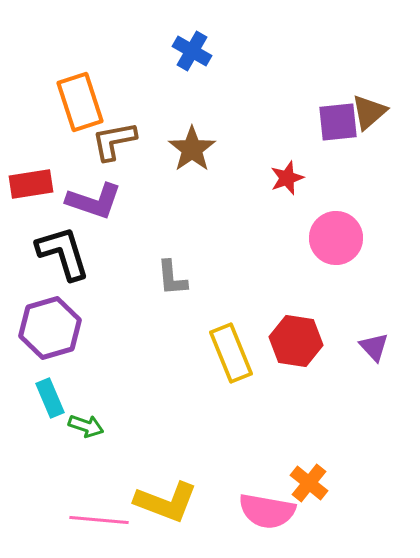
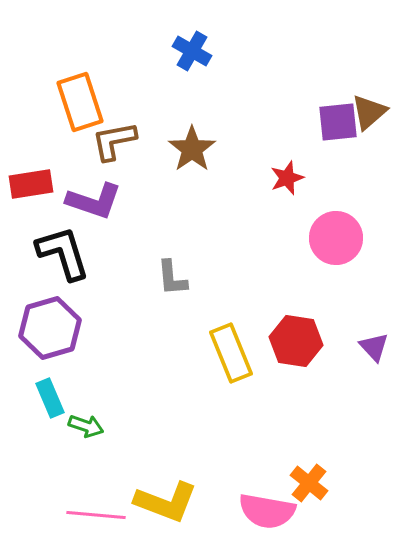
pink line: moved 3 px left, 5 px up
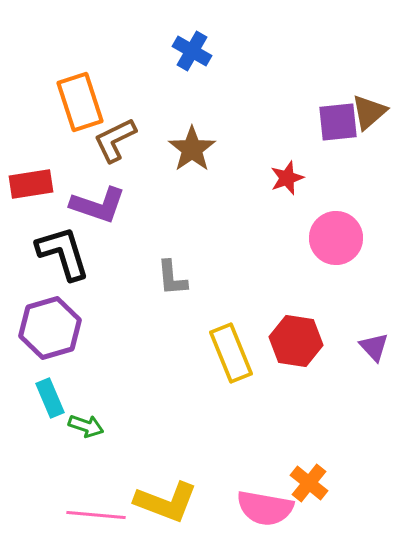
brown L-shape: moved 1 px right, 1 px up; rotated 15 degrees counterclockwise
purple L-shape: moved 4 px right, 4 px down
pink semicircle: moved 2 px left, 3 px up
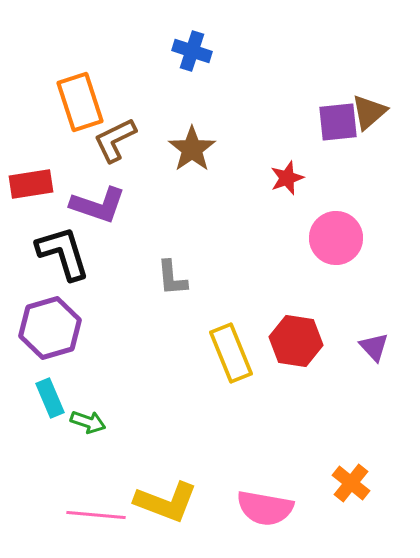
blue cross: rotated 12 degrees counterclockwise
green arrow: moved 2 px right, 4 px up
orange cross: moved 42 px right
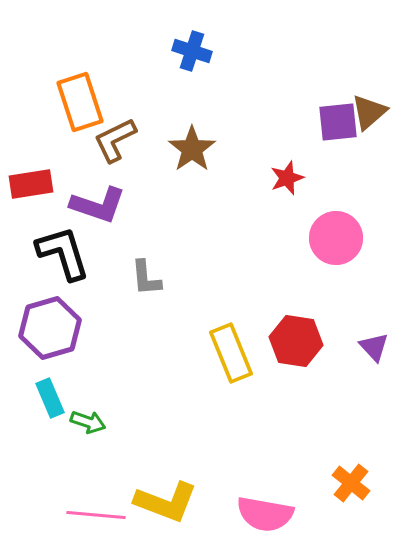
gray L-shape: moved 26 px left
pink semicircle: moved 6 px down
